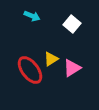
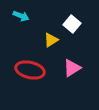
cyan arrow: moved 11 px left
yellow triangle: moved 19 px up
red ellipse: rotated 40 degrees counterclockwise
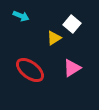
yellow triangle: moved 3 px right, 2 px up
red ellipse: rotated 24 degrees clockwise
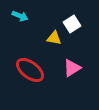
cyan arrow: moved 1 px left
white square: rotated 18 degrees clockwise
yellow triangle: rotated 42 degrees clockwise
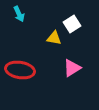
cyan arrow: moved 1 px left, 2 px up; rotated 42 degrees clockwise
red ellipse: moved 10 px left; rotated 28 degrees counterclockwise
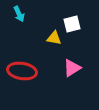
white square: rotated 18 degrees clockwise
red ellipse: moved 2 px right, 1 px down
